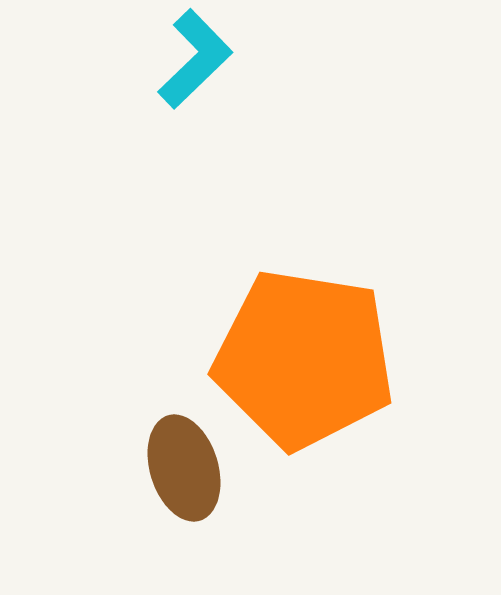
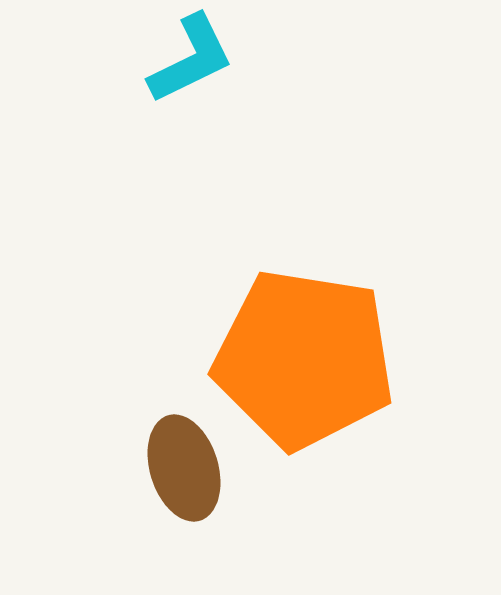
cyan L-shape: moved 4 px left; rotated 18 degrees clockwise
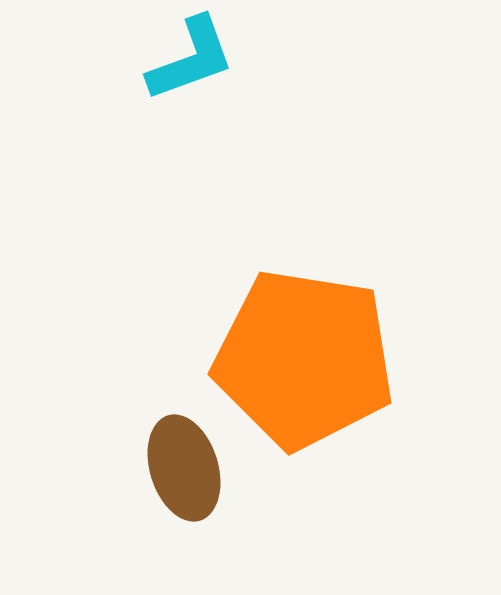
cyan L-shape: rotated 6 degrees clockwise
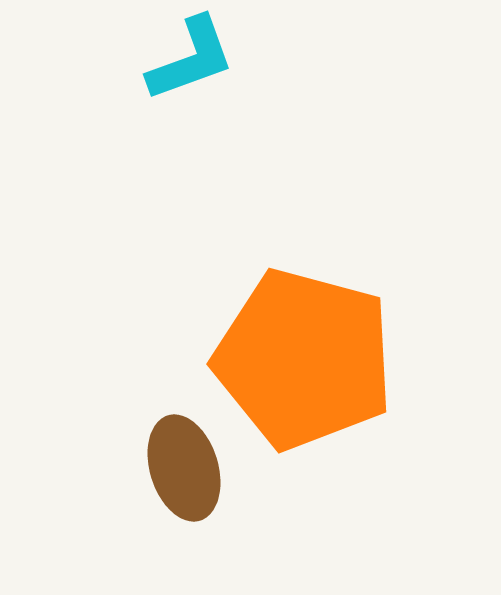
orange pentagon: rotated 6 degrees clockwise
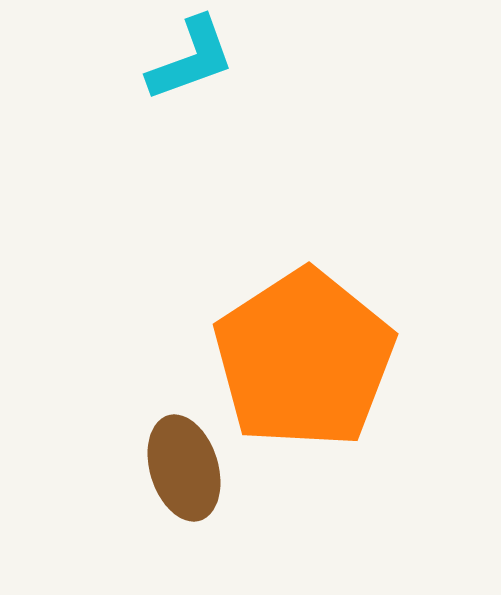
orange pentagon: rotated 24 degrees clockwise
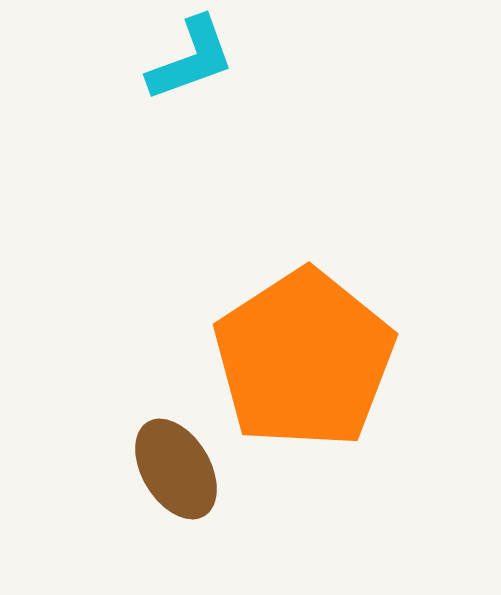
brown ellipse: moved 8 px left, 1 px down; rotated 14 degrees counterclockwise
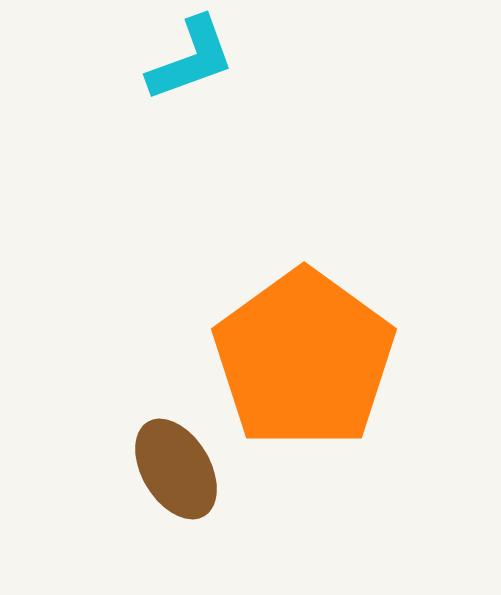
orange pentagon: rotated 3 degrees counterclockwise
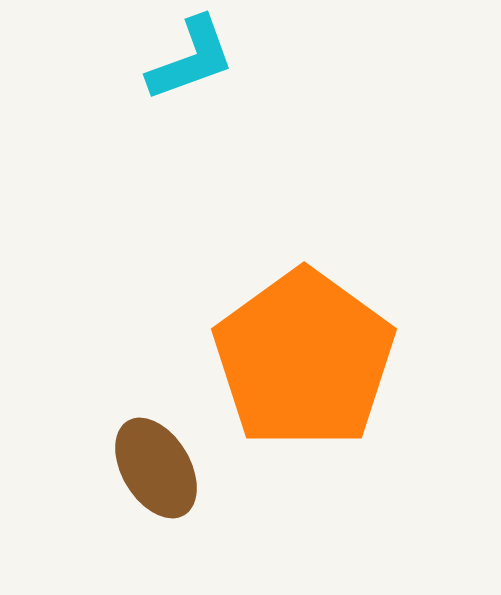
brown ellipse: moved 20 px left, 1 px up
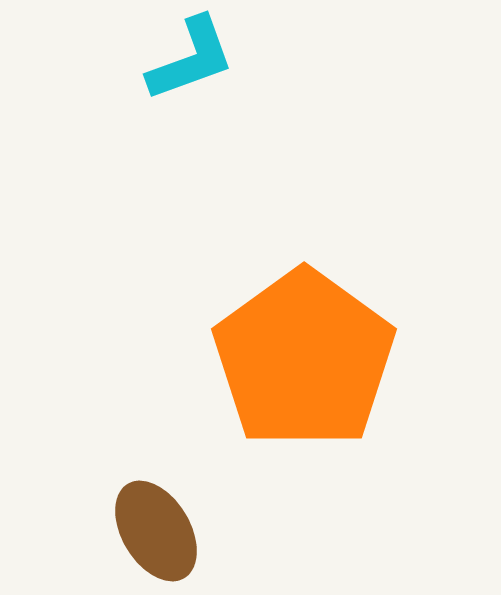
brown ellipse: moved 63 px down
